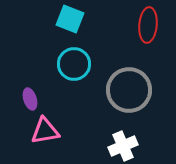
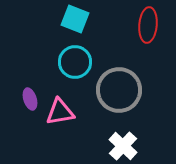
cyan square: moved 5 px right
cyan circle: moved 1 px right, 2 px up
gray circle: moved 10 px left
pink triangle: moved 15 px right, 19 px up
white cross: rotated 24 degrees counterclockwise
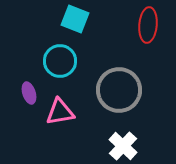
cyan circle: moved 15 px left, 1 px up
purple ellipse: moved 1 px left, 6 px up
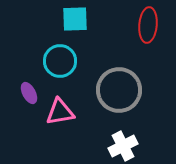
cyan square: rotated 24 degrees counterclockwise
purple ellipse: rotated 10 degrees counterclockwise
white cross: rotated 20 degrees clockwise
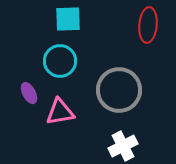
cyan square: moved 7 px left
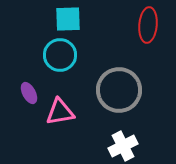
cyan circle: moved 6 px up
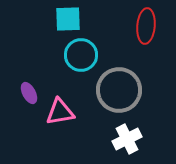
red ellipse: moved 2 px left, 1 px down
cyan circle: moved 21 px right
white cross: moved 4 px right, 7 px up
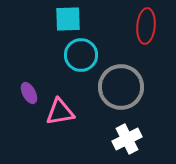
gray circle: moved 2 px right, 3 px up
